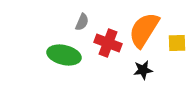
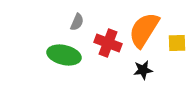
gray semicircle: moved 5 px left
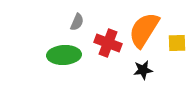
green ellipse: rotated 16 degrees counterclockwise
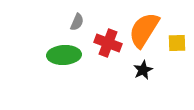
black star: rotated 18 degrees counterclockwise
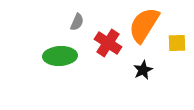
orange semicircle: moved 5 px up
red cross: rotated 12 degrees clockwise
green ellipse: moved 4 px left, 1 px down
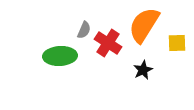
gray semicircle: moved 7 px right, 8 px down
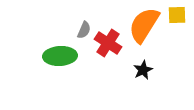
yellow square: moved 28 px up
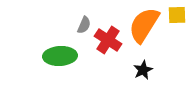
gray semicircle: moved 5 px up
red cross: moved 3 px up
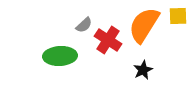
yellow square: moved 1 px right, 1 px down
gray semicircle: rotated 24 degrees clockwise
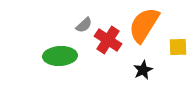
yellow square: moved 31 px down
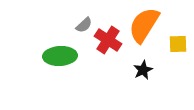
yellow square: moved 3 px up
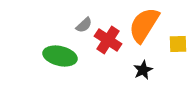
green ellipse: rotated 16 degrees clockwise
